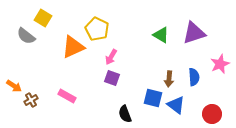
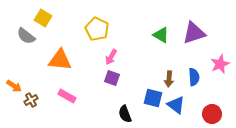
orange triangle: moved 13 px left, 13 px down; rotated 30 degrees clockwise
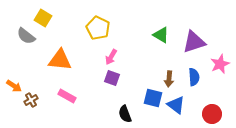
yellow pentagon: moved 1 px right, 1 px up
purple triangle: moved 9 px down
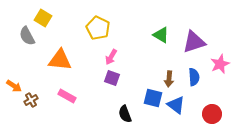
gray semicircle: moved 1 px right; rotated 24 degrees clockwise
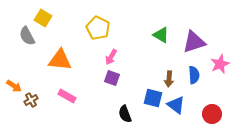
blue semicircle: moved 2 px up
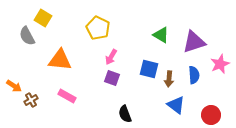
blue square: moved 4 px left, 29 px up
red circle: moved 1 px left, 1 px down
